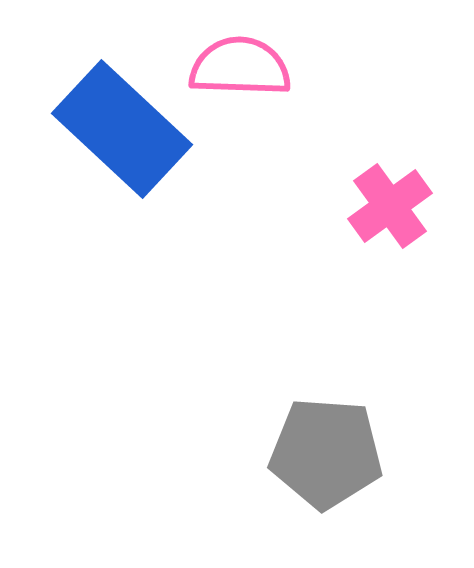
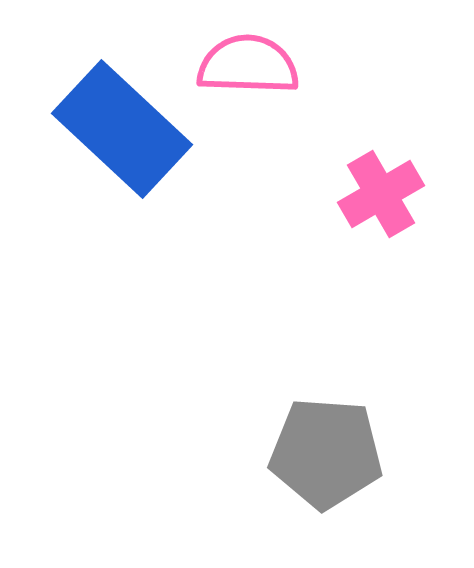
pink semicircle: moved 8 px right, 2 px up
pink cross: moved 9 px left, 12 px up; rotated 6 degrees clockwise
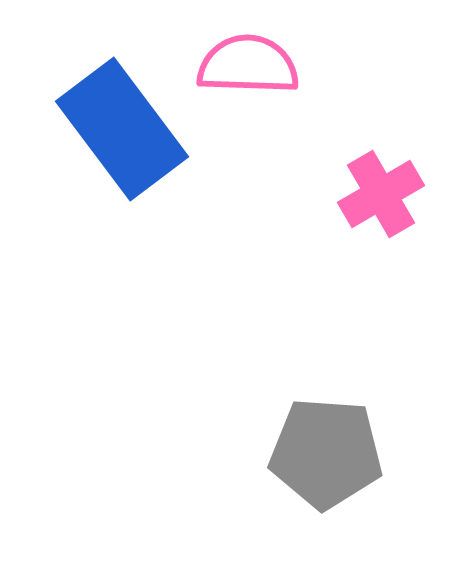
blue rectangle: rotated 10 degrees clockwise
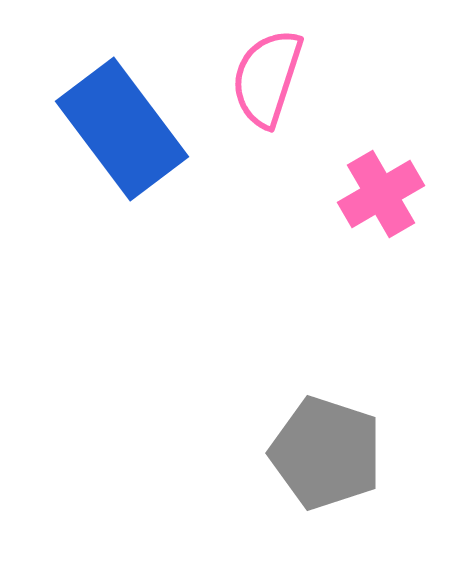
pink semicircle: moved 19 px right, 13 px down; rotated 74 degrees counterclockwise
gray pentagon: rotated 14 degrees clockwise
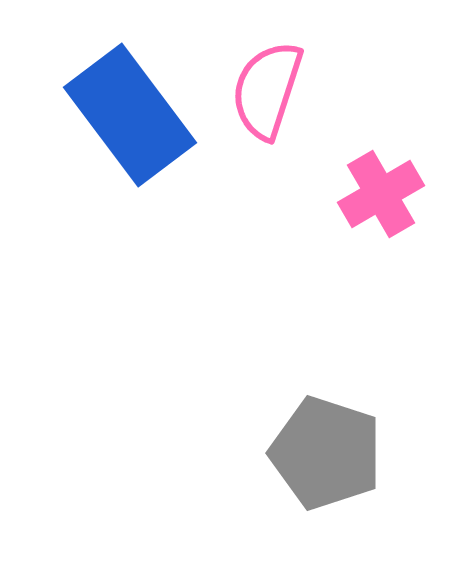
pink semicircle: moved 12 px down
blue rectangle: moved 8 px right, 14 px up
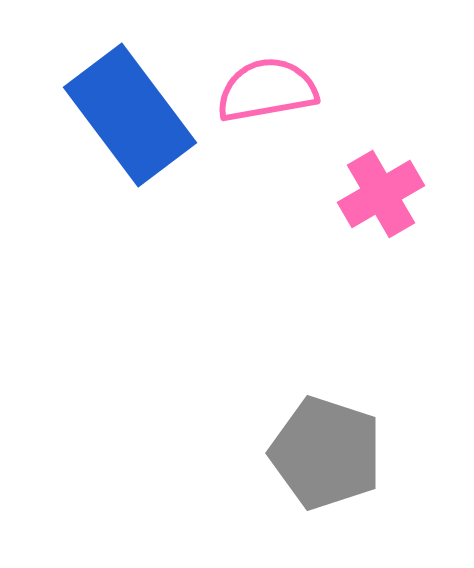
pink semicircle: rotated 62 degrees clockwise
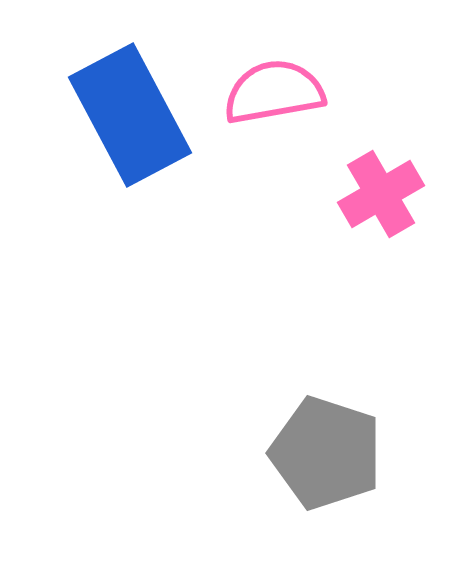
pink semicircle: moved 7 px right, 2 px down
blue rectangle: rotated 9 degrees clockwise
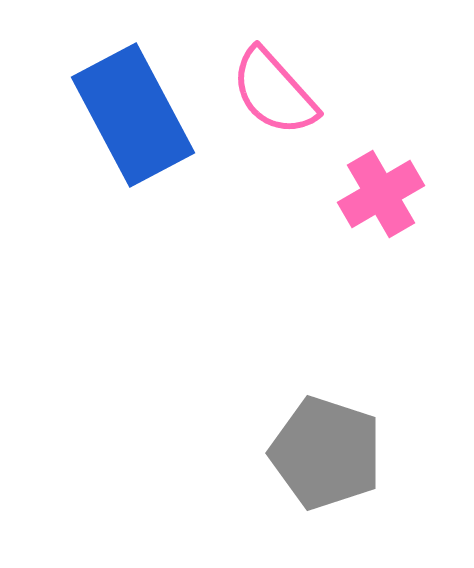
pink semicircle: rotated 122 degrees counterclockwise
blue rectangle: moved 3 px right
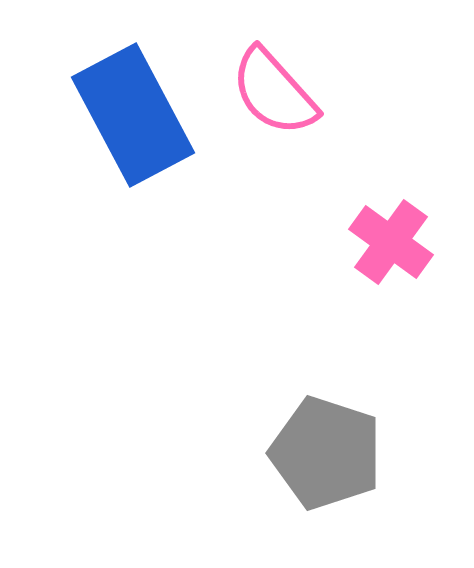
pink cross: moved 10 px right, 48 px down; rotated 24 degrees counterclockwise
